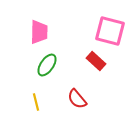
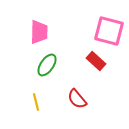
pink square: moved 1 px left
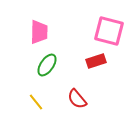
red rectangle: rotated 60 degrees counterclockwise
yellow line: rotated 24 degrees counterclockwise
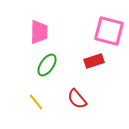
red rectangle: moved 2 px left
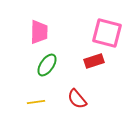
pink square: moved 2 px left, 2 px down
yellow line: rotated 60 degrees counterclockwise
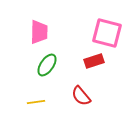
red semicircle: moved 4 px right, 3 px up
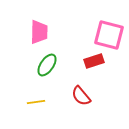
pink square: moved 2 px right, 2 px down
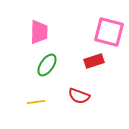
pink square: moved 3 px up
red semicircle: moved 2 px left; rotated 30 degrees counterclockwise
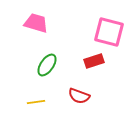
pink trapezoid: moved 3 px left, 9 px up; rotated 75 degrees counterclockwise
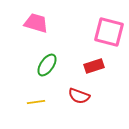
red rectangle: moved 5 px down
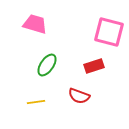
pink trapezoid: moved 1 px left, 1 px down
